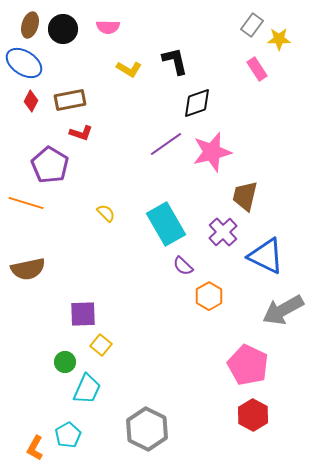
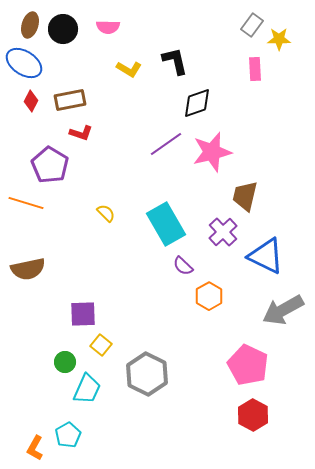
pink rectangle: moved 2 px left; rotated 30 degrees clockwise
gray hexagon: moved 55 px up
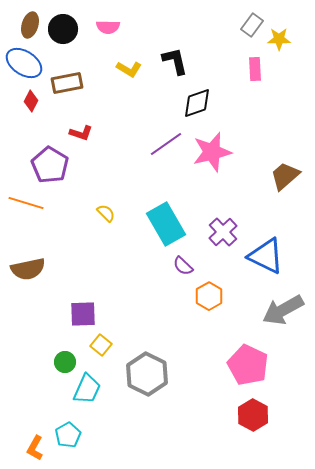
brown rectangle: moved 3 px left, 17 px up
brown trapezoid: moved 40 px right, 20 px up; rotated 36 degrees clockwise
